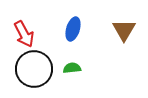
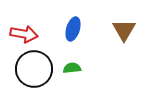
red arrow: rotated 52 degrees counterclockwise
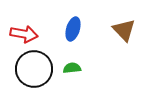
brown triangle: rotated 15 degrees counterclockwise
